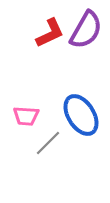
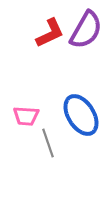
gray line: rotated 64 degrees counterclockwise
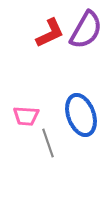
blue ellipse: rotated 12 degrees clockwise
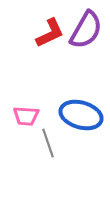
blue ellipse: rotated 54 degrees counterclockwise
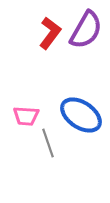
red L-shape: rotated 28 degrees counterclockwise
blue ellipse: rotated 18 degrees clockwise
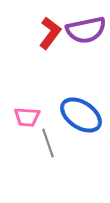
purple semicircle: rotated 48 degrees clockwise
pink trapezoid: moved 1 px right, 1 px down
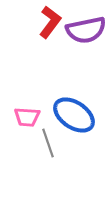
red L-shape: moved 11 px up
blue ellipse: moved 7 px left
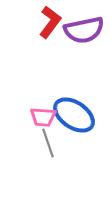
purple semicircle: moved 2 px left
pink trapezoid: moved 16 px right
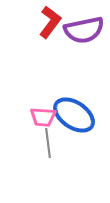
gray line: rotated 12 degrees clockwise
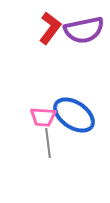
red L-shape: moved 6 px down
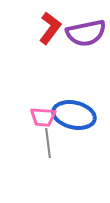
purple semicircle: moved 2 px right, 3 px down
blue ellipse: rotated 21 degrees counterclockwise
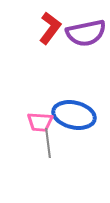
pink trapezoid: moved 3 px left, 5 px down
